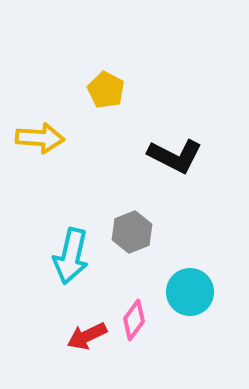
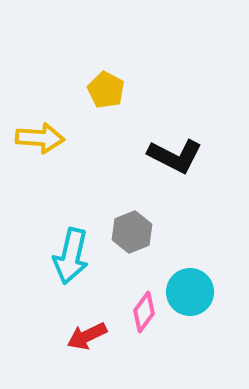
pink diamond: moved 10 px right, 8 px up
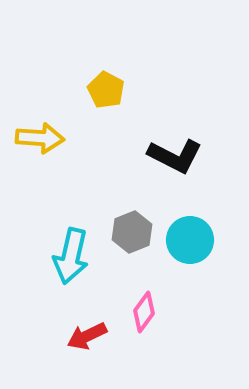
cyan circle: moved 52 px up
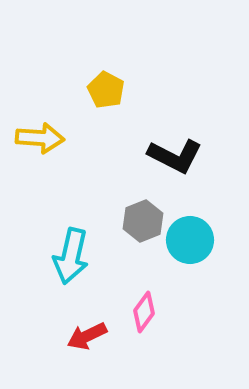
gray hexagon: moved 11 px right, 11 px up
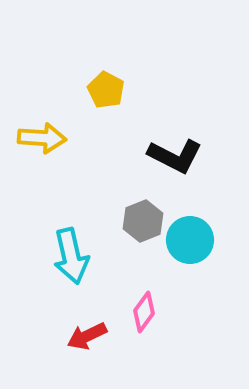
yellow arrow: moved 2 px right
cyan arrow: rotated 26 degrees counterclockwise
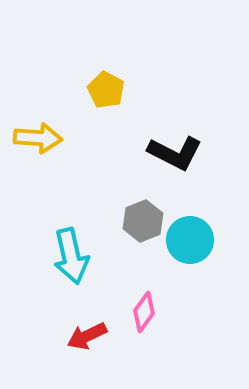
yellow arrow: moved 4 px left
black L-shape: moved 3 px up
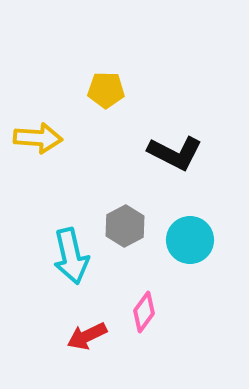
yellow pentagon: rotated 27 degrees counterclockwise
gray hexagon: moved 18 px left, 5 px down; rotated 6 degrees counterclockwise
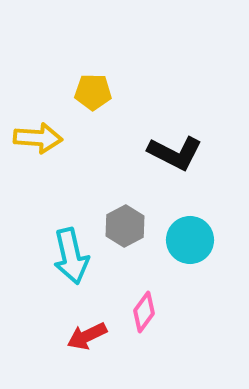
yellow pentagon: moved 13 px left, 2 px down
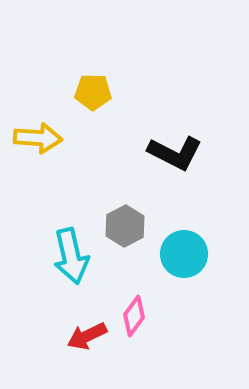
cyan circle: moved 6 px left, 14 px down
pink diamond: moved 10 px left, 4 px down
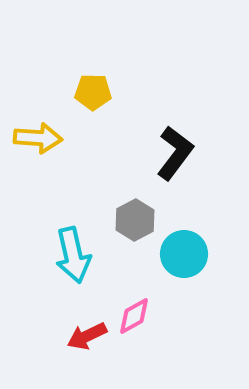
black L-shape: rotated 80 degrees counterclockwise
gray hexagon: moved 10 px right, 6 px up
cyan arrow: moved 2 px right, 1 px up
pink diamond: rotated 24 degrees clockwise
